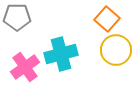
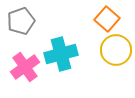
gray pentagon: moved 4 px right, 4 px down; rotated 20 degrees counterclockwise
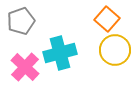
yellow circle: moved 1 px left
cyan cross: moved 1 px left, 1 px up
pink cross: rotated 12 degrees counterclockwise
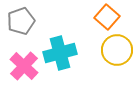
orange square: moved 2 px up
yellow circle: moved 2 px right
pink cross: moved 1 px left, 1 px up
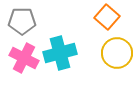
gray pentagon: moved 1 px right; rotated 20 degrees clockwise
yellow circle: moved 3 px down
pink cross: moved 8 px up; rotated 16 degrees counterclockwise
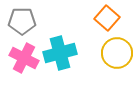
orange square: moved 1 px down
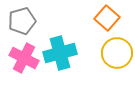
gray pentagon: rotated 16 degrees counterclockwise
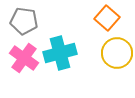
gray pentagon: moved 2 px right; rotated 24 degrees clockwise
pink cross: rotated 8 degrees clockwise
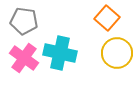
cyan cross: rotated 28 degrees clockwise
